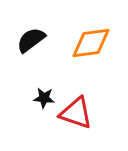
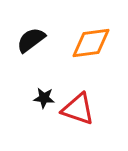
red triangle: moved 2 px right, 4 px up
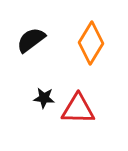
orange diamond: rotated 51 degrees counterclockwise
red triangle: rotated 18 degrees counterclockwise
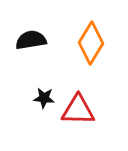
black semicircle: rotated 28 degrees clockwise
red triangle: moved 1 px down
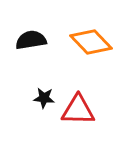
orange diamond: moved 1 px up; rotated 75 degrees counterclockwise
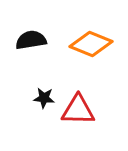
orange diamond: moved 2 px down; rotated 24 degrees counterclockwise
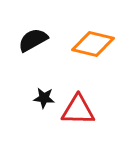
black semicircle: moved 2 px right; rotated 20 degrees counterclockwise
orange diamond: moved 2 px right; rotated 9 degrees counterclockwise
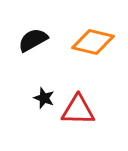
orange diamond: moved 2 px up
black star: rotated 15 degrees clockwise
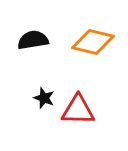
black semicircle: rotated 20 degrees clockwise
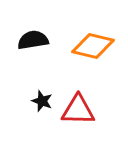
orange diamond: moved 4 px down
black star: moved 2 px left, 3 px down
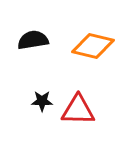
black star: rotated 20 degrees counterclockwise
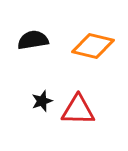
black star: rotated 20 degrees counterclockwise
